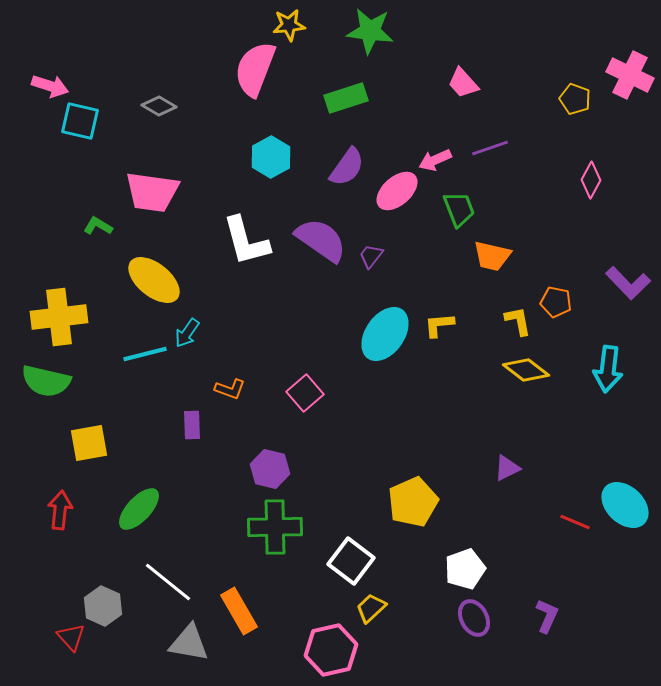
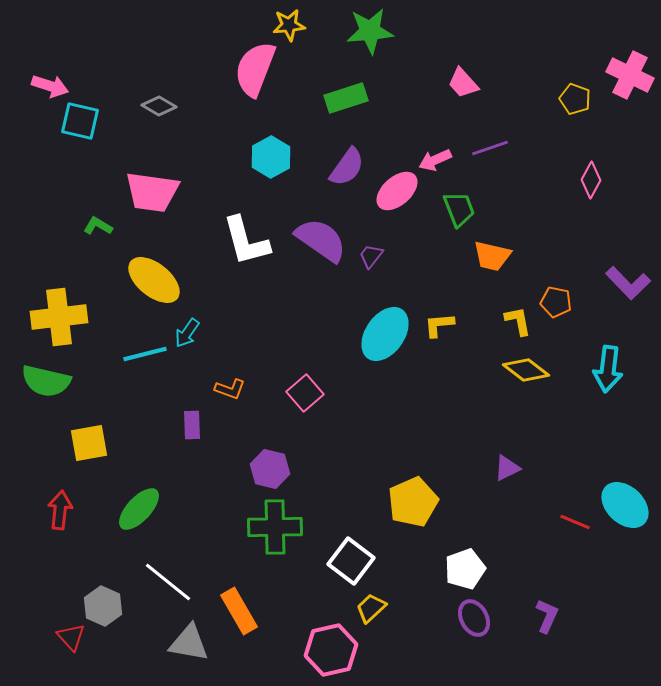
green star at (370, 31): rotated 12 degrees counterclockwise
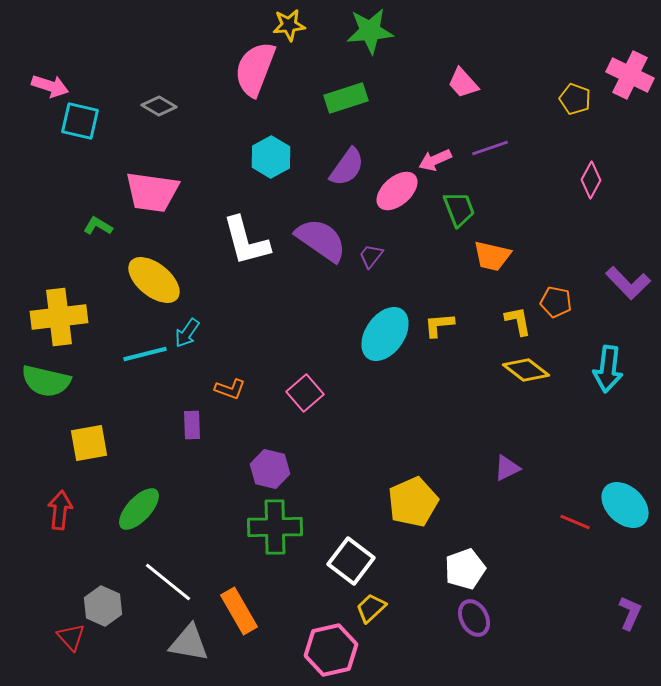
purple L-shape at (547, 616): moved 83 px right, 3 px up
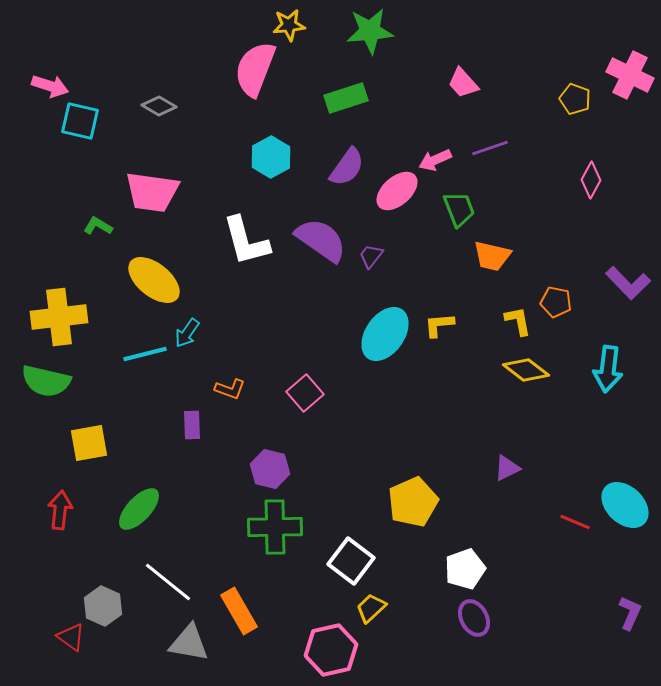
red triangle at (71, 637): rotated 12 degrees counterclockwise
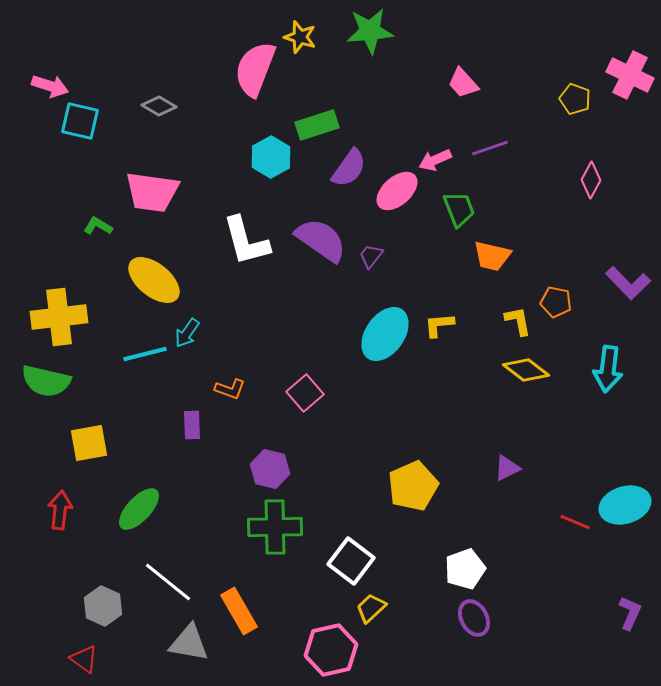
yellow star at (289, 25): moved 11 px right, 12 px down; rotated 24 degrees clockwise
green rectangle at (346, 98): moved 29 px left, 27 px down
purple semicircle at (347, 167): moved 2 px right, 1 px down
yellow pentagon at (413, 502): moved 16 px up
cyan ellipse at (625, 505): rotated 60 degrees counterclockwise
red triangle at (71, 637): moved 13 px right, 22 px down
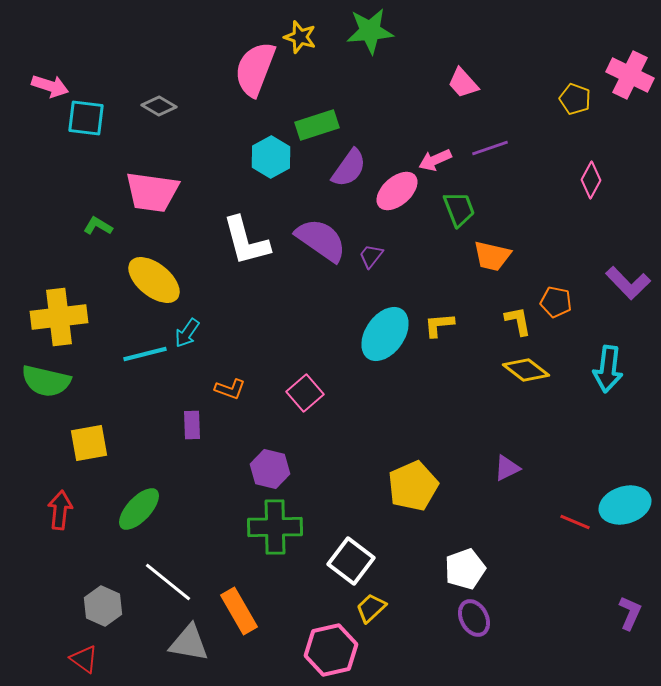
cyan square at (80, 121): moved 6 px right, 3 px up; rotated 6 degrees counterclockwise
